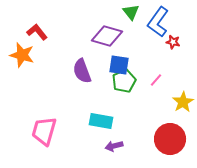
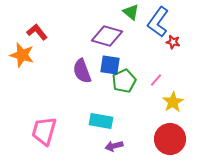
green triangle: rotated 12 degrees counterclockwise
blue square: moved 9 px left
yellow star: moved 10 px left
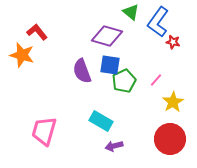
cyan rectangle: rotated 20 degrees clockwise
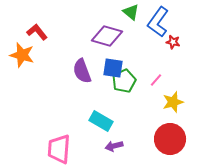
blue square: moved 3 px right, 3 px down
yellow star: rotated 15 degrees clockwise
pink trapezoid: moved 15 px right, 18 px down; rotated 12 degrees counterclockwise
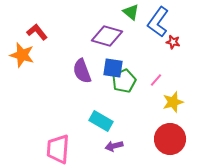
pink trapezoid: moved 1 px left
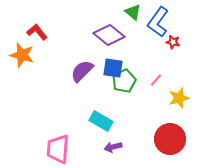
green triangle: moved 2 px right
purple diamond: moved 2 px right, 1 px up; rotated 24 degrees clockwise
purple semicircle: rotated 65 degrees clockwise
yellow star: moved 6 px right, 4 px up
purple arrow: moved 1 px left, 1 px down
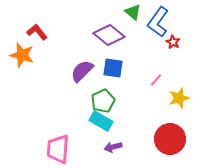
red star: rotated 16 degrees clockwise
green pentagon: moved 21 px left, 20 px down
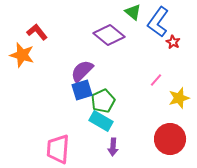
blue square: moved 31 px left, 22 px down; rotated 25 degrees counterclockwise
purple arrow: rotated 72 degrees counterclockwise
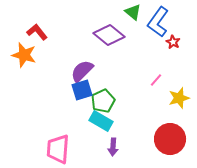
orange star: moved 2 px right
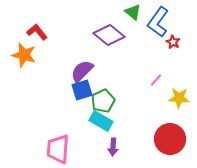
yellow star: rotated 20 degrees clockwise
